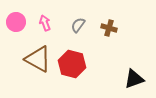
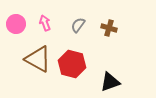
pink circle: moved 2 px down
black triangle: moved 24 px left, 3 px down
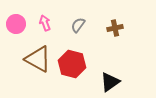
brown cross: moved 6 px right; rotated 28 degrees counterclockwise
black triangle: rotated 15 degrees counterclockwise
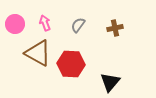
pink circle: moved 1 px left
brown triangle: moved 6 px up
red hexagon: moved 1 px left; rotated 12 degrees counterclockwise
black triangle: rotated 15 degrees counterclockwise
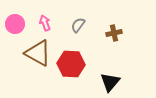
brown cross: moved 1 px left, 5 px down
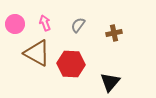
brown triangle: moved 1 px left
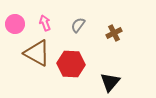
brown cross: rotated 14 degrees counterclockwise
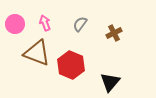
gray semicircle: moved 2 px right, 1 px up
brown triangle: rotated 8 degrees counterclockwise
red hexagon: moved 1 px down; rotated 20 degrees clockwise
